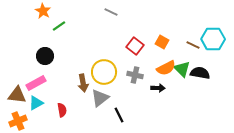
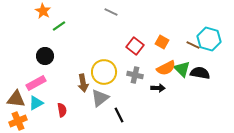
cyan hexagon: moved 4 px left; rotated 15 degrees clockwise
brown triangle: moved 1 px left, 4 px down
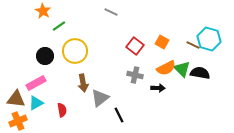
yellow circle: moved 29 px left, 21 px up
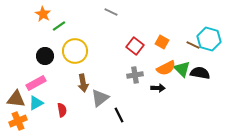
orange star: moved 3 px down
gray cross: rotated 21 degrees counterclockwise
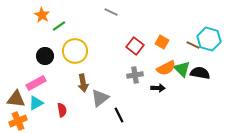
orange star: moved 1 px left, 1 px down
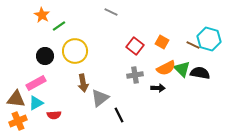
red semicircle: moved 8 px left, 5 px down; rotated 96 degrees clockwise
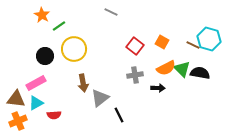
yellow circle: moved 1 px left, 2 px up
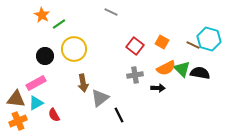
green line: moved 2 px up
red semicircle: rotated 64 degrees clockwise
